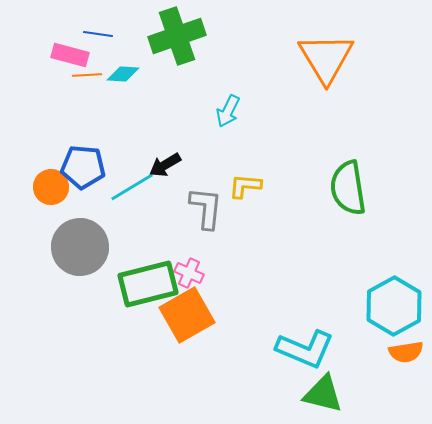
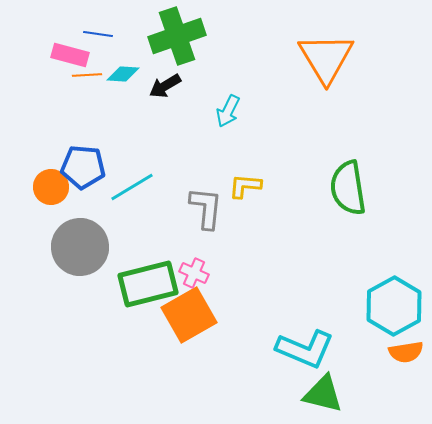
black arrow: moved 79 px up
pink cross: moved 5 px right
orange square: moved 2 px right
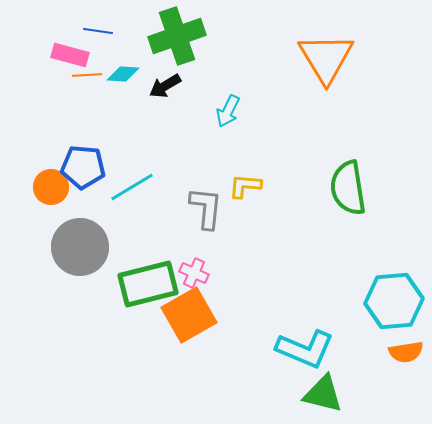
blue line: moved 3 px up
cyan hexagon: moved 5 px up; rotated 24 degrees clockwise
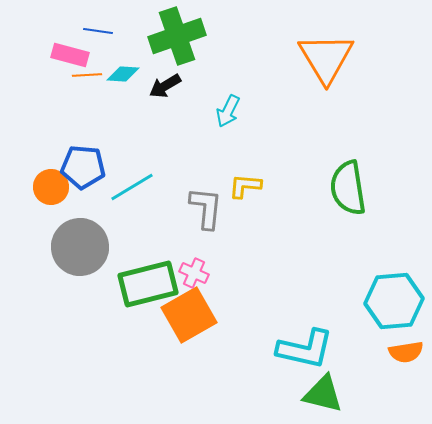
cyan L-shape: rotated 10 degrees counterclockwise
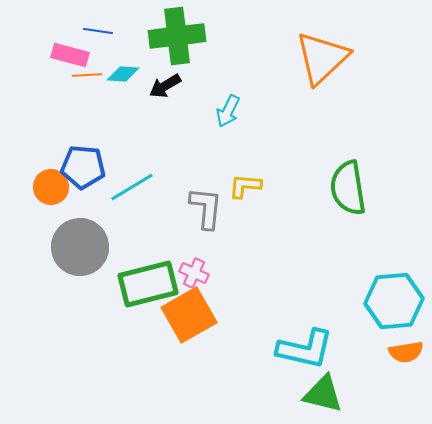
green cross: rotated 12 degrees clockwise
orange triangle: moved 4 px left; rotated 18 degrees clockwise
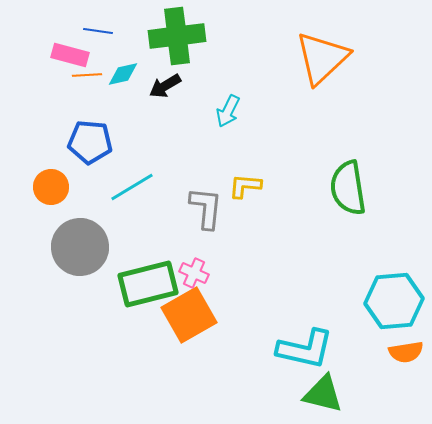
cyan diamond: rotated 16 degrees counterclockwise
blue pentagon: moved 7 px right, 25 px up
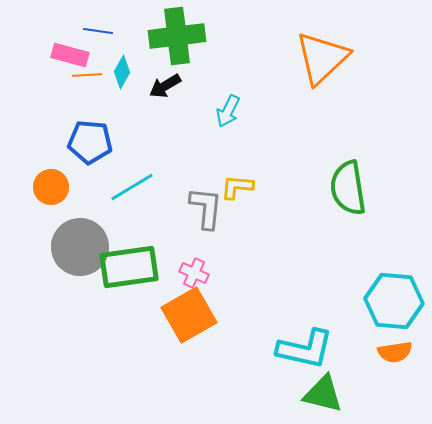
cyan diamond: moved 1 px left, 2 px up; rotated 48 degrees counterclockwise
yellow L-shape: moved 8 px left, 1 px down
green rectangle: moved 19 px left, 17 px up; rotated 6 degrees clockwise
cyan hexagon: rotated 10 degrees clockwise
orange semicircle: moved 11 px left
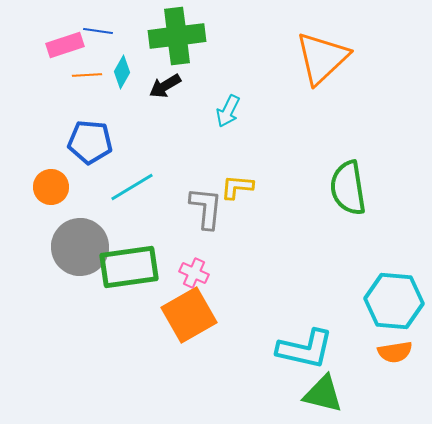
pink rectangle: moved 5 px left, 10 px up; rotated 33 degrees counterclockwise
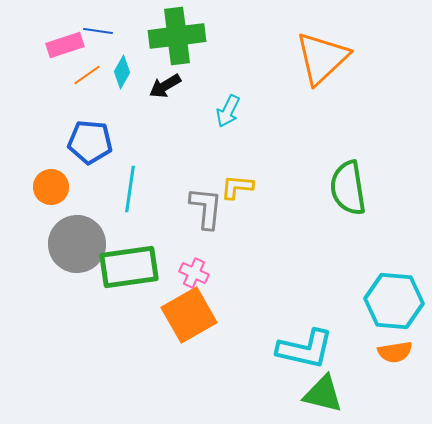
orange line: rotated 32 degrees counterclockwise
cyan line: moved 2 px left, 2 px down; rotated 51 degrees counterclockwise
gray circle: moved 3 px left, 3 px up
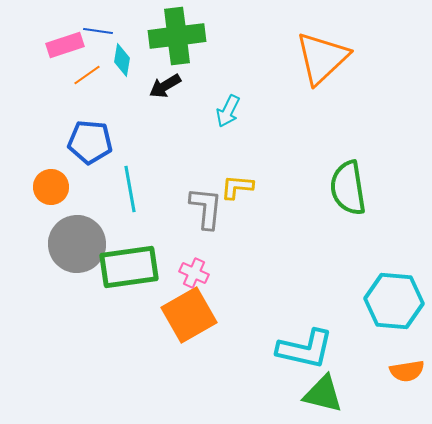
cyan diamond: moved 12 px up; rotated 20 degrees counterclockwise
cyan line: rotated 18 degrees counterclockwise
orange semicircle: moved 12 px right, 19 px down
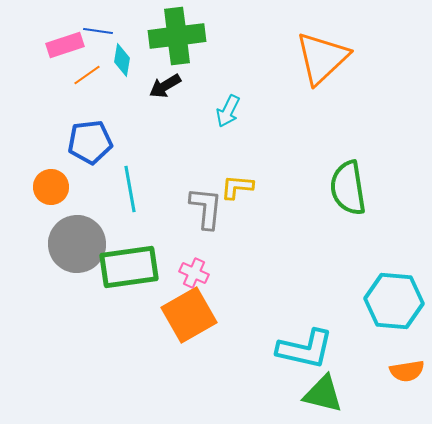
blue pentagon: rotated 12 degrees counterclockwise
